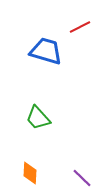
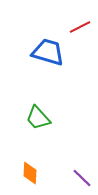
blue trapezoid: moved 2 px right, 1 px down
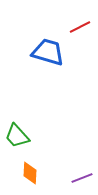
green trapezoid: moved 21 px left, 18 px down
purple line: rotated 65 degrees counterclockwise
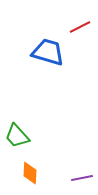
purple line: rotated 10 degrees clockwise
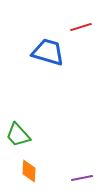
red line: moved 1 px right; rotated 10 degrees clockwise
green trapezoid: moved 1 px right, 1 px up
orange diamond: moved 1 px left, 2 px up
